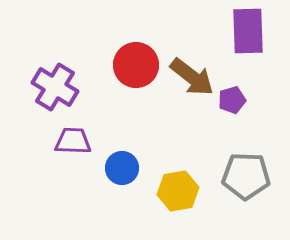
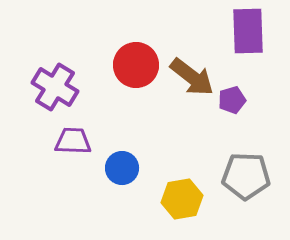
yellow hexagon: moved 4 px right, 8 px down
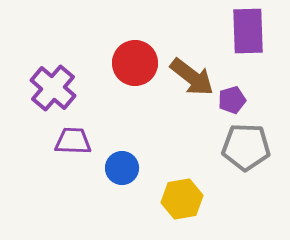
red circle: moved 1 px left, 2 px up
purple cross: moved 2 px left, 1 px down; rotated 9 degrees clockwise
gray pentagon: moved 29 px up
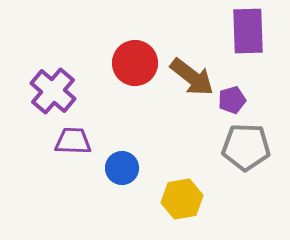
purple cross: moved 3 px down
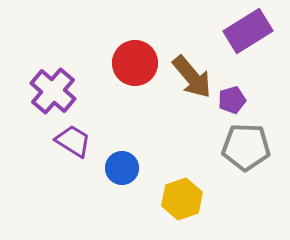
purple rectangle: rotated 60 degrees clockwise
brown arrow: rotated 12 degrees clockwise
purple trapezoid: rotated 30 degrees clockwise
yellow hexagon: rotated 9 degrees counterclockwise
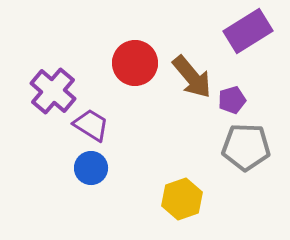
purple trapezoid: moved 18 px right, 16 px up
blue circle: moved 31 px left
